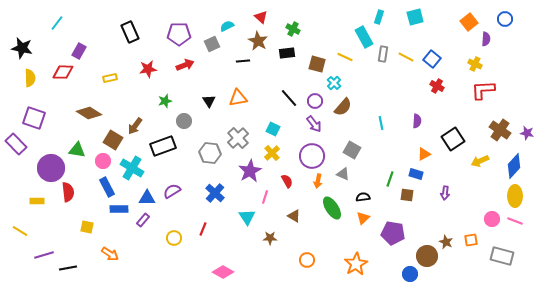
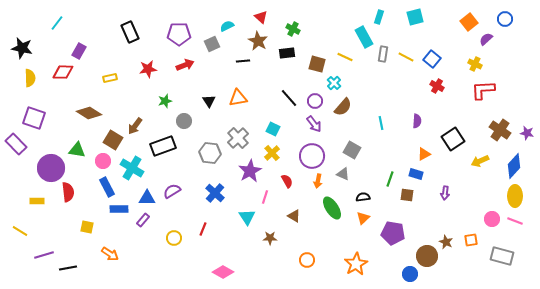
purple semicircle at (486, 39): rotated 136 degrees counterclockwise
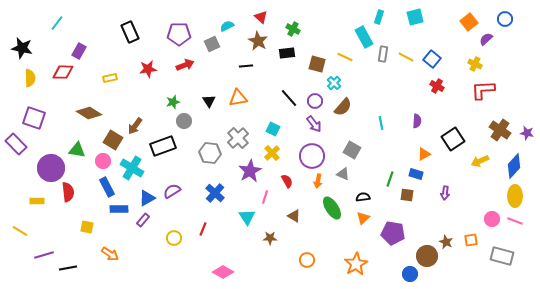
black line at (243, 61): moved 3 px right, 5 px down
green star at (165, 101): moved 8 px right, 1 px down
blue triangle at (147, 198): rotated 30 degrees counterclockwise
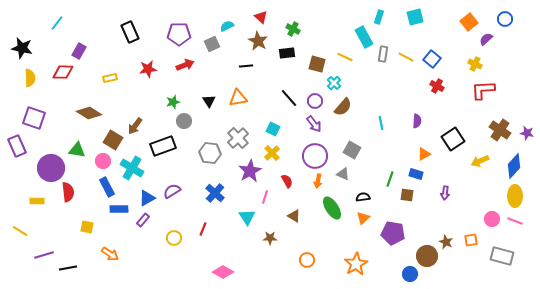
purple rectangle at (16, 144): moved 1 px right, 2 px down; rotated 20 degrees clockwise
purple circle at (312, 156): moved 3 px right
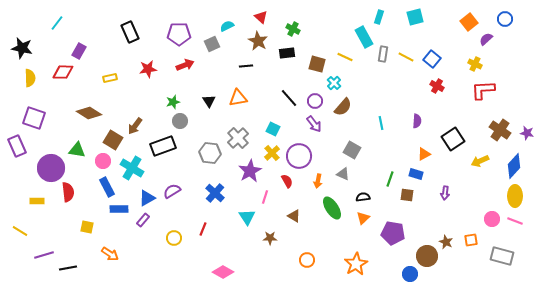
gray circle at (184, 121): moved 4 px left
purple circle at (315, 156): moved 16 px left
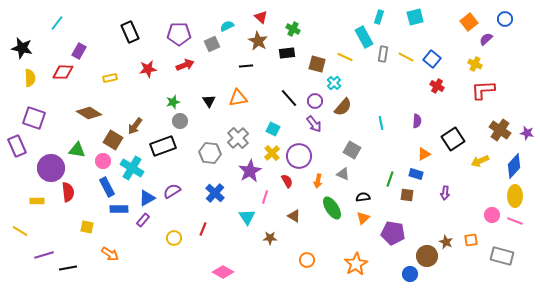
pink circle at (492, 219): moved 4 px up
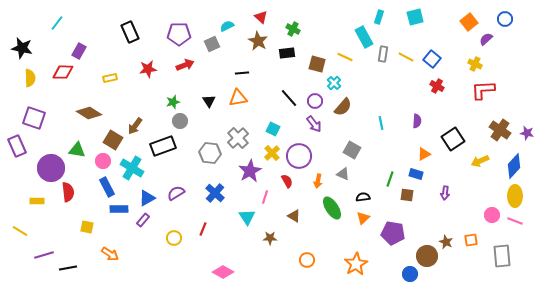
black line at (246, 66): moved 4 px left, 7 px down
purple semicircle at (172, 191): moved 4 px right, 2 px down
gray rectangle at (502, 256): rotated 70 degrees clockwise
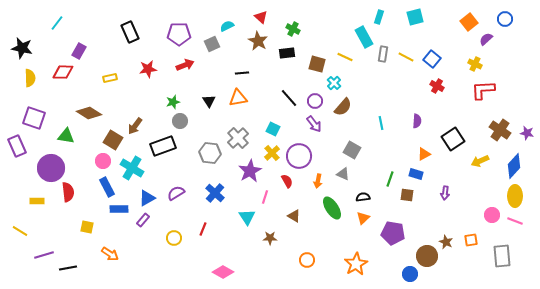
green triangle at (77, 150): moved 11 px left, 14 px up
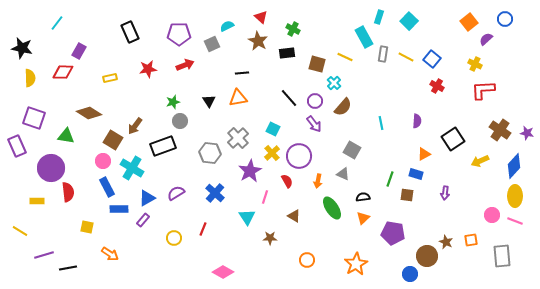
cyan square at (415, 17): moved 6 px left, 4 px down; rotated 30 degrees counterclockwise
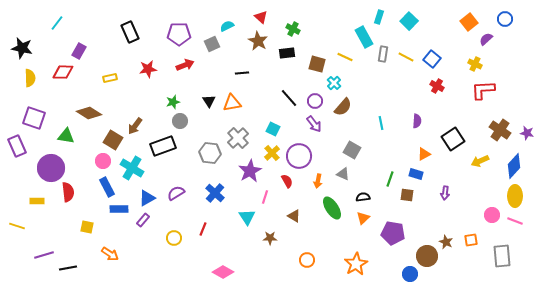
orange triangle at (238, 98): moved 6 px left, 5 px down
yellow line at (20, 231): moved 3 px left, 5 px up; rotated 14 degrees counterclockwise
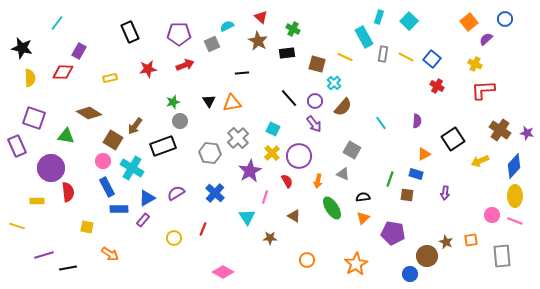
cyan line at (381, 123): rotated 24 degrees counterclockwise
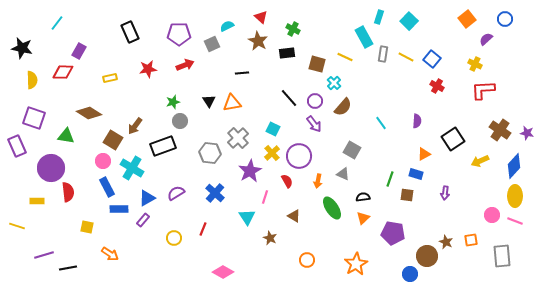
orange square at (469, 22): moved 2 px left, 3 px up
yellow semicircle at (30, 78): moved 2 px right, 2 px down
brown star at (270, 238): rotated 24 degrees clockwise
